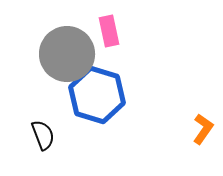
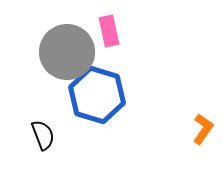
gray circle: moved 2 px up
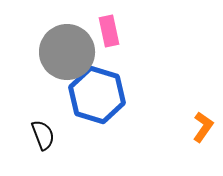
orange L-shape: moved 2 px up
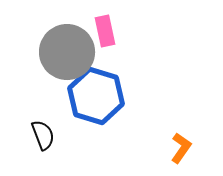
pink rectangle: moved 4 px left
blue hexagon: moved 1 px left, 1 px down
orange L-shape: moved 22 px left, 21 px down
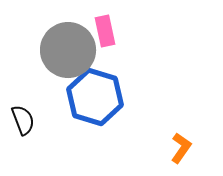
gray circle: moved 1 px right, 2 px up
blue hexagon: moved 1 px left, 1 px down
black semicircle: moved 20 px left, 15 px up
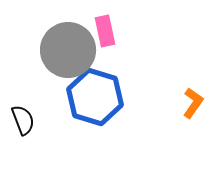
orange L-shape: moved 12 px right, 45 px up
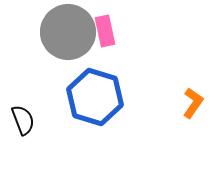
gray circle: moved 18 px up
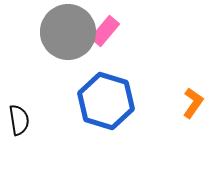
pink rectangle: rotated 52 degrees clockwise
blue hexagon: moved 11 px right, 4 px down
black semicircle: moved 4 px left; rotated 12 degrees clockwise
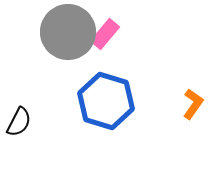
pink rectangle: moved 3 px down
orange L-shape: moved 1 px down
black semicircle: moved 2 px down; rotated 36 degrees clockwise
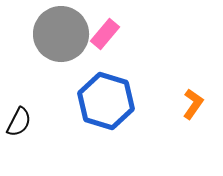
gray circle: moved 7 px left, 2 px down
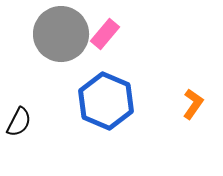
blue hexagon: rotated 6 degrees clockwise
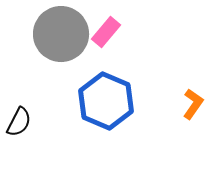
pink rectangle: moved 1 px right, 2 px up
